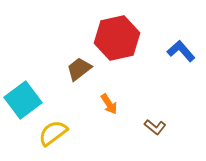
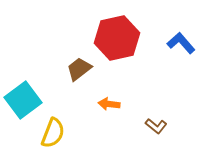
blue L-shape: moved 8 px up
orange arrow: rotated 130 degrees clockwise
brown L-shape: moved 1 px right, 1 px up
yellow semicircle: rotated 148 degrees clockwise
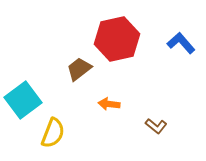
red hexagon: moved 1 px down
